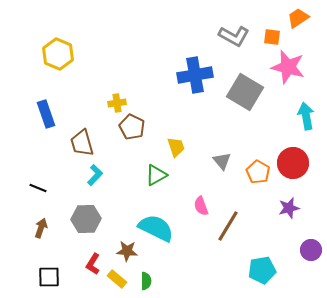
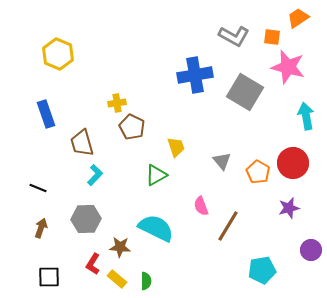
brown star: moved 7 px left, 4 px up
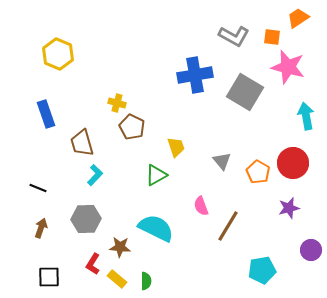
yellow cross: rotated 24 degrees clockwise
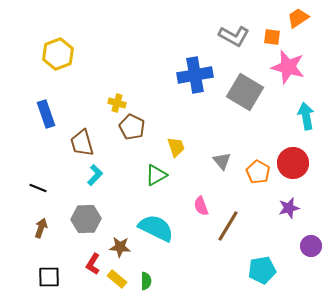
yellow hexagon: rotated 16 degrees clockwise
purple circle: moved 4 px up
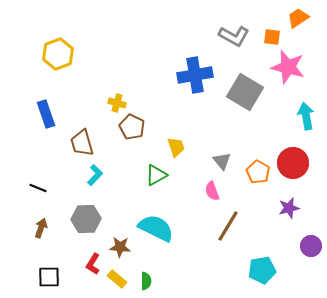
pink semicircle: moved 11 px right, 15 px up
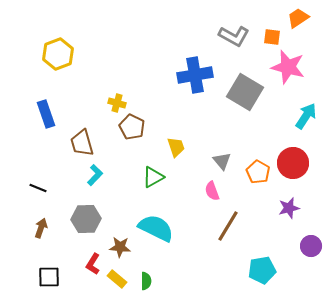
cyan arrow: rotated 44 degrees clockwise
green triangle: moved 3 px left, 2 px down
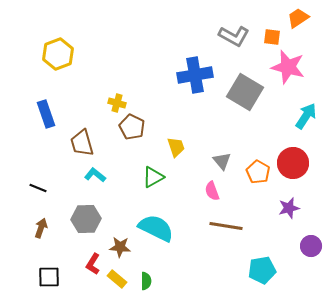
cyan L-shape: rotated 95 degrees counterclockwise
brown line: moved 2 px left; rotated 68 degrees clockwise
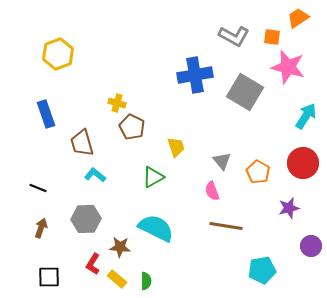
red circle: moved 10 px right
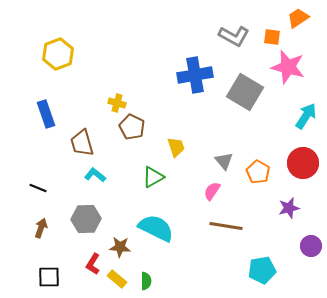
gray triangle: moved 2 px right
pink semicircle: rotated 54 degrees clockwise
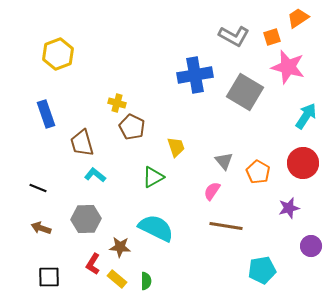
orange square: rotated 24 degrees counterclockwise
brown arrow: rotated 90 degrees counterclockwise
